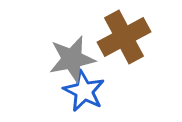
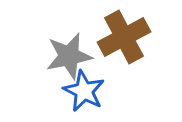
gray star: moved 3 px left, 3 px up
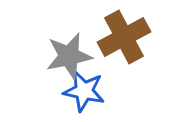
blue star: rotated 15 degrees counterclockwise
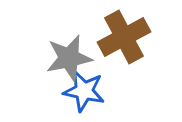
gray star: moved 2 px down
